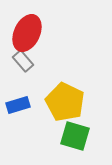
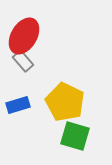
red ellipse: moved 3 px left, 3 px down; rotated 6 degrees clockwise
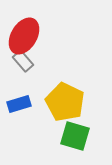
blue rectangle: moved 1 px right, 1 px up
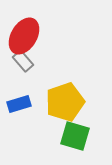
yellow pentagon: rotated 27 degrees clockwise
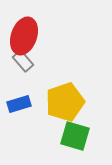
red ellipse: rotated 12 degrees counterclockwise
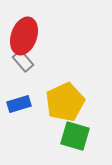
yellow pentagon: rotated 6 degrees counterclockwise
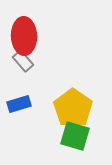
red ellipse: rotated 21 degrees counterclockwise
yellow pentagon: moved 8 px right, 6 px down; rotated 12 degrees counterclockwise
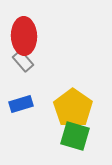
blue rectangle: moved 2 px right
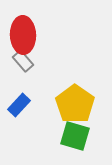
red ellipse: moved 1 px left, 1 px up
blue rectangle: moved 2 px left, 1 px down; rotated 30 degrees counterclockwise
yellow pentagon: moved 2 px right, 4 px up
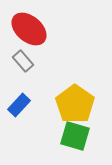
red ellipse: moved 6 px right, 6 px up; rotated 48 degrees counterclockwise
